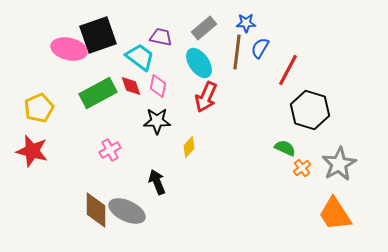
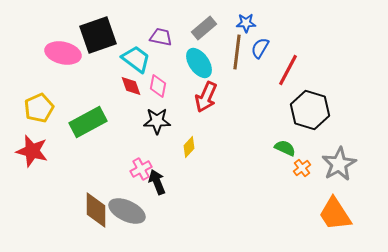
pink ellipse: moved 6 px left, 4 px down
cyan trapezoid: moved 4 px left, 2 px down
green rectangle: moved 10 px left, 29 px down
pink cross: moved 31 px right, 19 px down
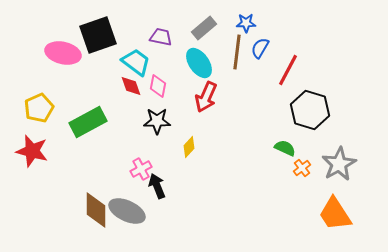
cyan trapezoid: moved 3 px down
black arrow: moved 4 px down
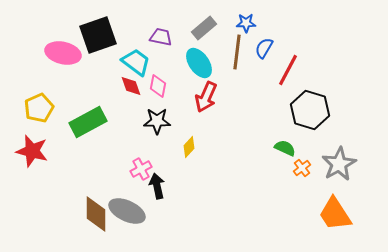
blue semicircle: moved 4 px right
black arrow: rotated 10 degrees clockwise
brown diamond: moved 4 px down
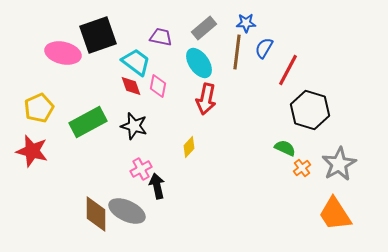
red arrow: moved 2 px down; rotated 12 degrees counterclockwise
black star: moved 23 px left, 5 px down; rotated 16 degrees clockwise
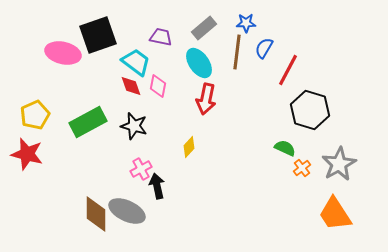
yellow pentagon: moved 4 px left, 7 px down
red star: moved 5 px left, 3 px down
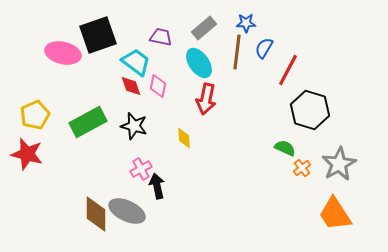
yellow diamond: moved 5 px left, 9 px up; rotated 45 degrees counterclockwise
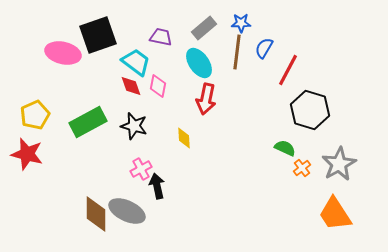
blue star: moved 5 px left
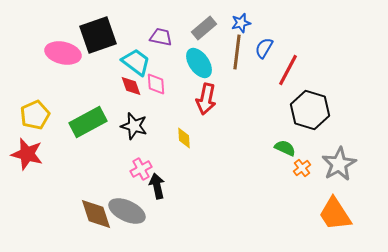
blue star: rotated 12 degrees counterclockwise
pink diamond: moved 2 px left, 2 px up; rotated 15 degrees counterclockwise
brown diamond: rotated 18 degrees counterclockwise
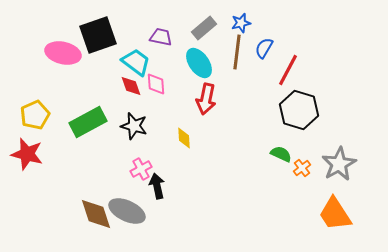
black hexagon: moved 11 px left
green semicircle: moved 4 px left, 6 px down
